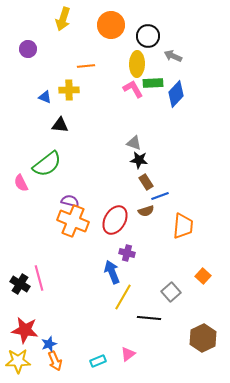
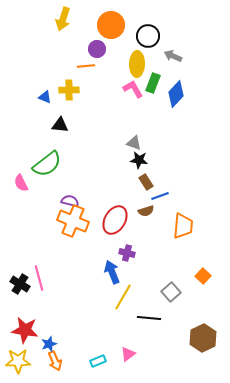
purple circle: moved 69 px right
green rectangle: rotated 66 degrees counterclockwise
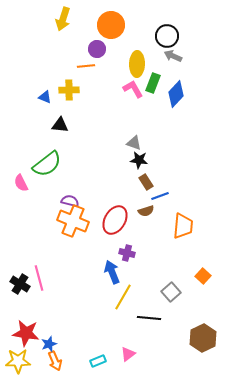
black circle: moved 19 px right
red star: moved 1 px right, 3 px down
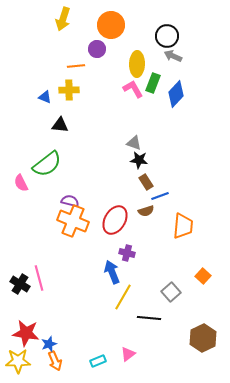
orange line: moved 10 px left
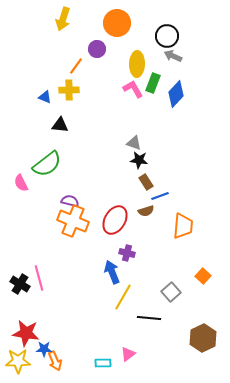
orange circle: moved 6 px right, 2 px up
orange line: rotated 48 degrees counterclockwise
blue star: moved 5 px left, 5 px down; rotated 21 degrees clockwise
cyan rectangle: moved 5 px right, 2 px down; rotated 21 degrees clockwise
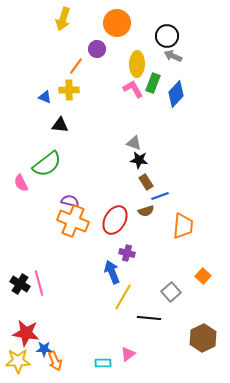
pink line: moved 5 px down
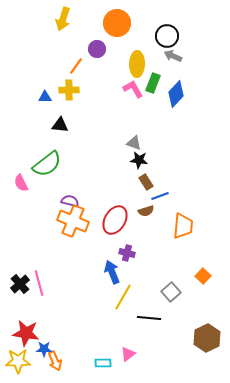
blue triangle: rotated 24 degrees counterclockwise
black cross: rotated 18 degrees clockwise
brown hexagon: moved 4 px right
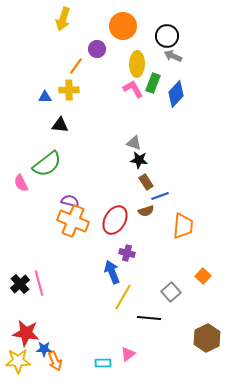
orange circle: moved 6 px right, 3 px down
